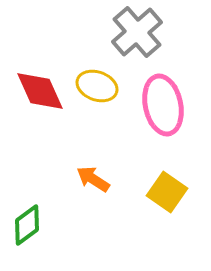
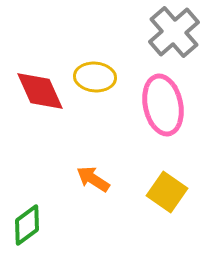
gray cross: moved 37 px right
yellow ellipse: moved 2 px left, 9 px up; rotated 15 degrees counterclockwise
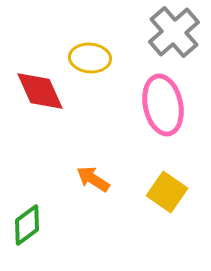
yellow ellipse: moved 5 px left, 19 px up
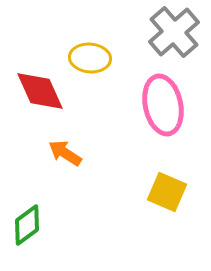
orange arrow: moved 28 px left, 26 px up
yellow square: rotated 12 degrees counterclockwise
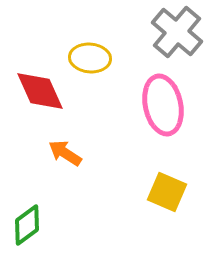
gray cross: moved 3 px right; rotated 9 degrees counterclockwise
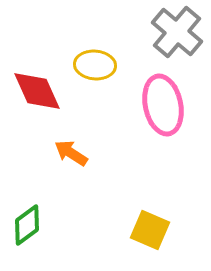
yellow ellipse: moved 5 px right, 7 px down
red diamond: moved 3 px left
orange arrow: moved 6 px right
yellow square: moved 17 px left, 38 px down
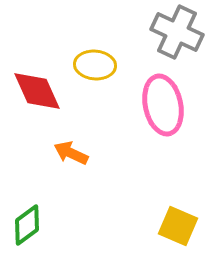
gray cross: rotated 15 degrees counterclockwise
orange arrow: rotated 8 degrees counterclockwise
yellow square: moved 28 px right, 4 px up
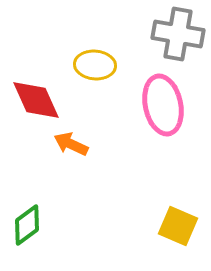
gray cross: moved 1 px right, 2 px down; rotated 15 degrees counterclockwise
red diamond: moved 1 px left, 9 px down
orange arrow: moved 9 px up
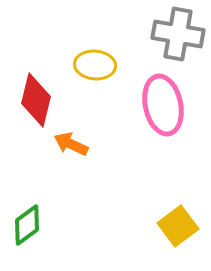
red diamond: rotated 38 degrees clockwise
yellow square: rotated 30 degrees clockwise
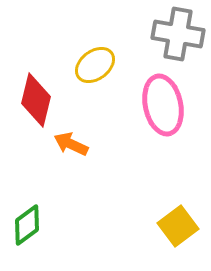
yellow ellipse: rotated 42 degrees counterclockwise
